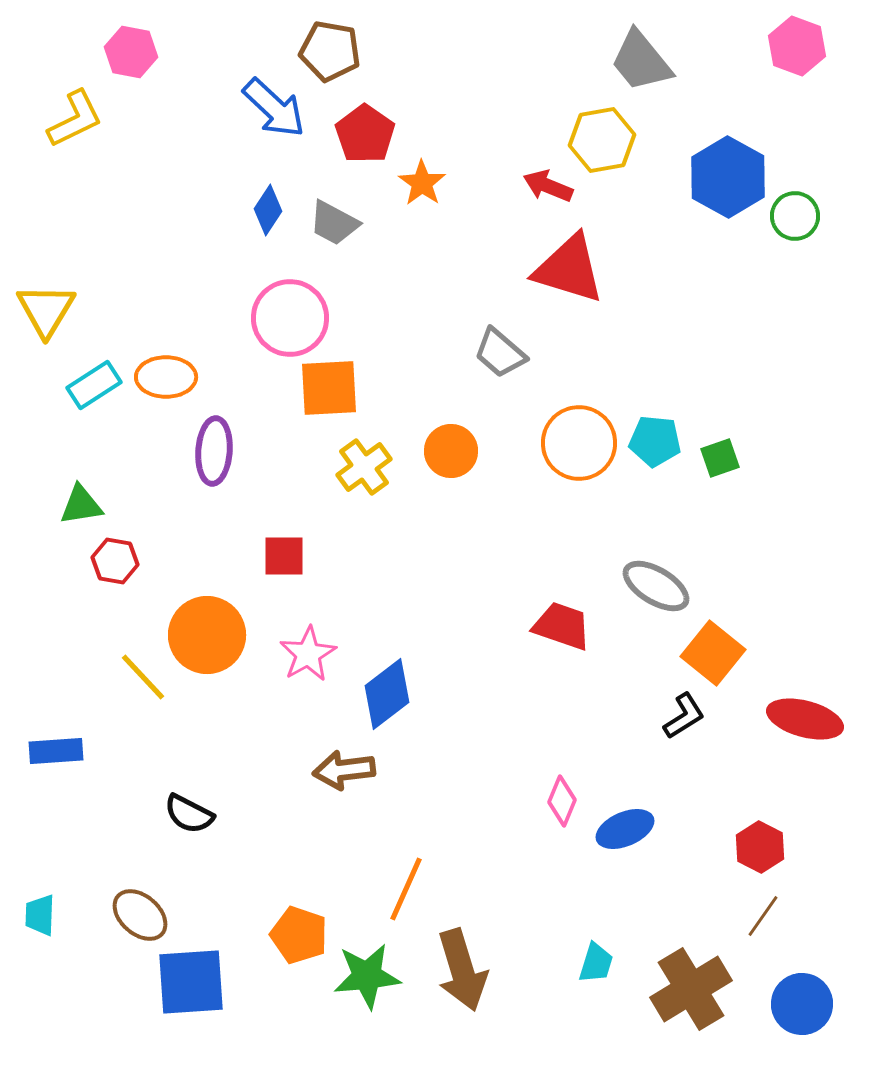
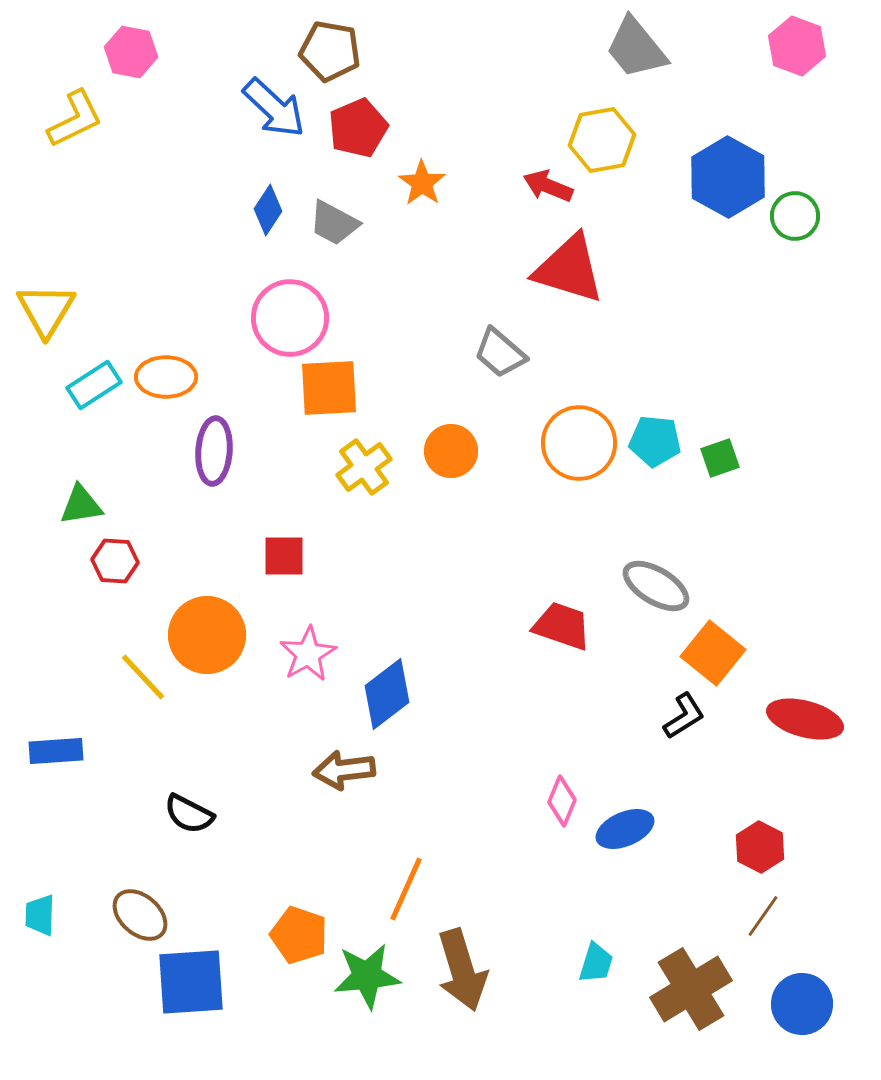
gray trapezoid at (641, 61): moved 5 px left, 13 px up
red pentagon at (365, 134): moved 7 px left, 6 px up; rotated 14 degrees clockwise
red hexagon at (115, 561): rotated 6 degrees counterclockwise
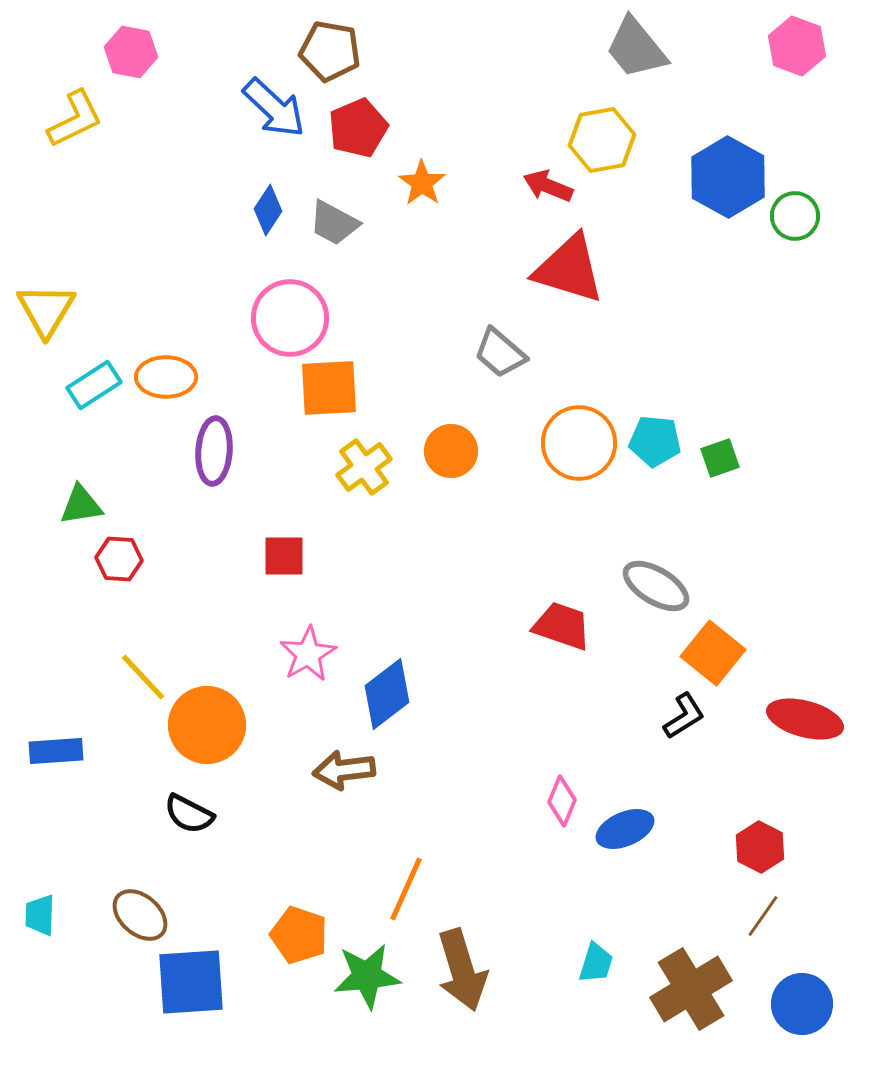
red hexagon at (115, 561): moved 4 px right, 2 px up
orange circle at (207, 635): moved 90 px down
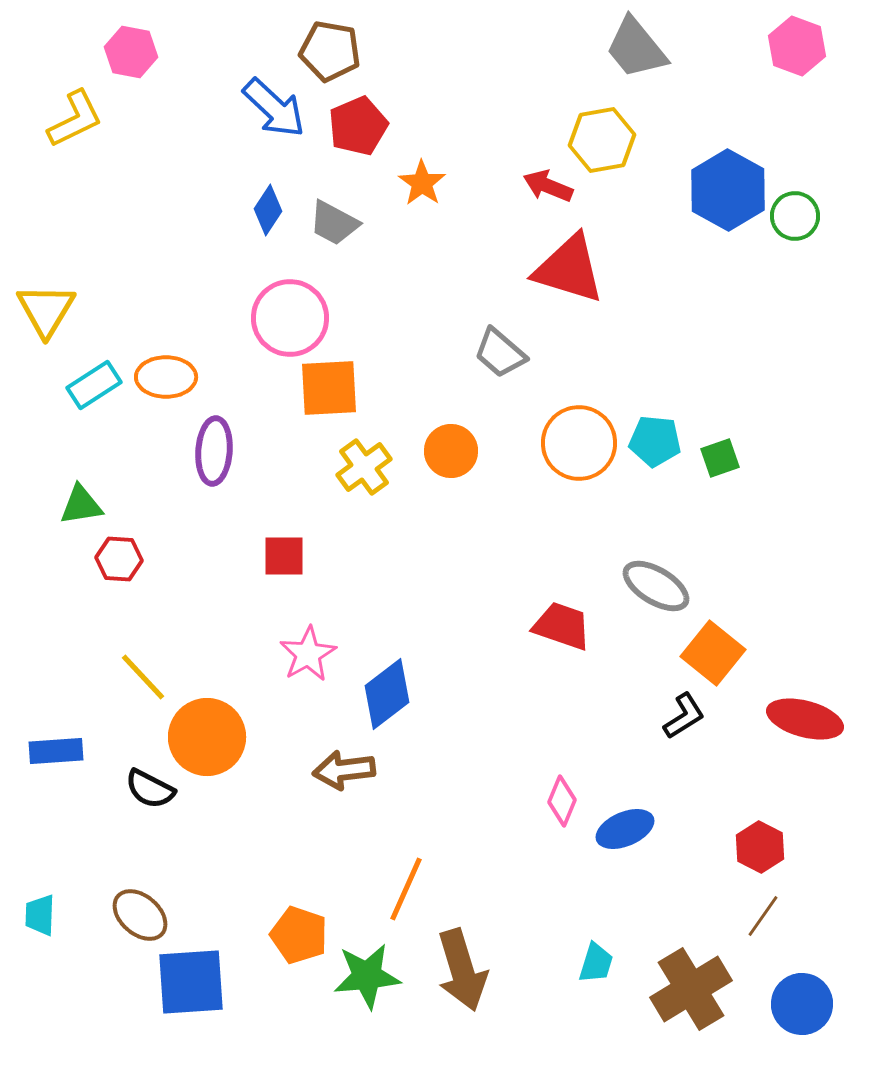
red pentagon at (358, 128): moved 2 px up
blue hexagon at (728, 177): moved 13 px down
orange circle at (207, 725): moved 12 px down
black semicircle at (189, 814): moved 39 px left, 25 px up
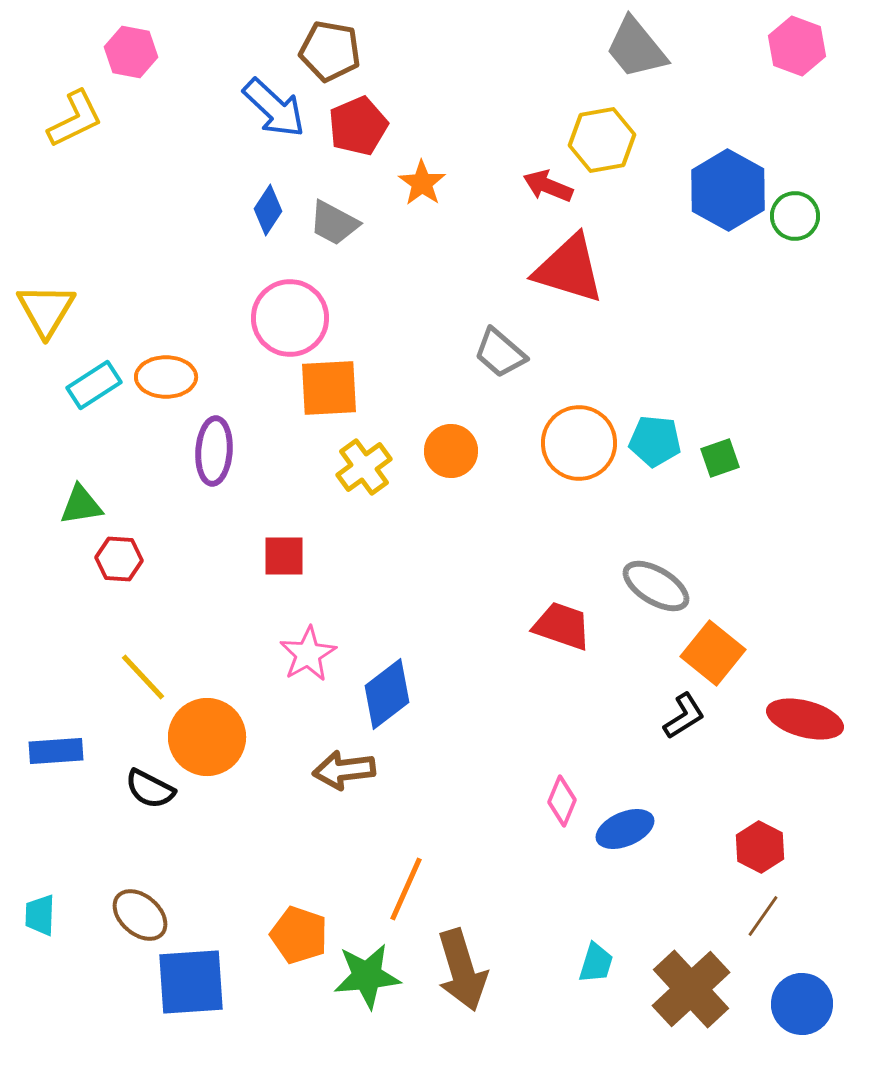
brown cross at (691, 989): rotated 12 degrees counterclockwise
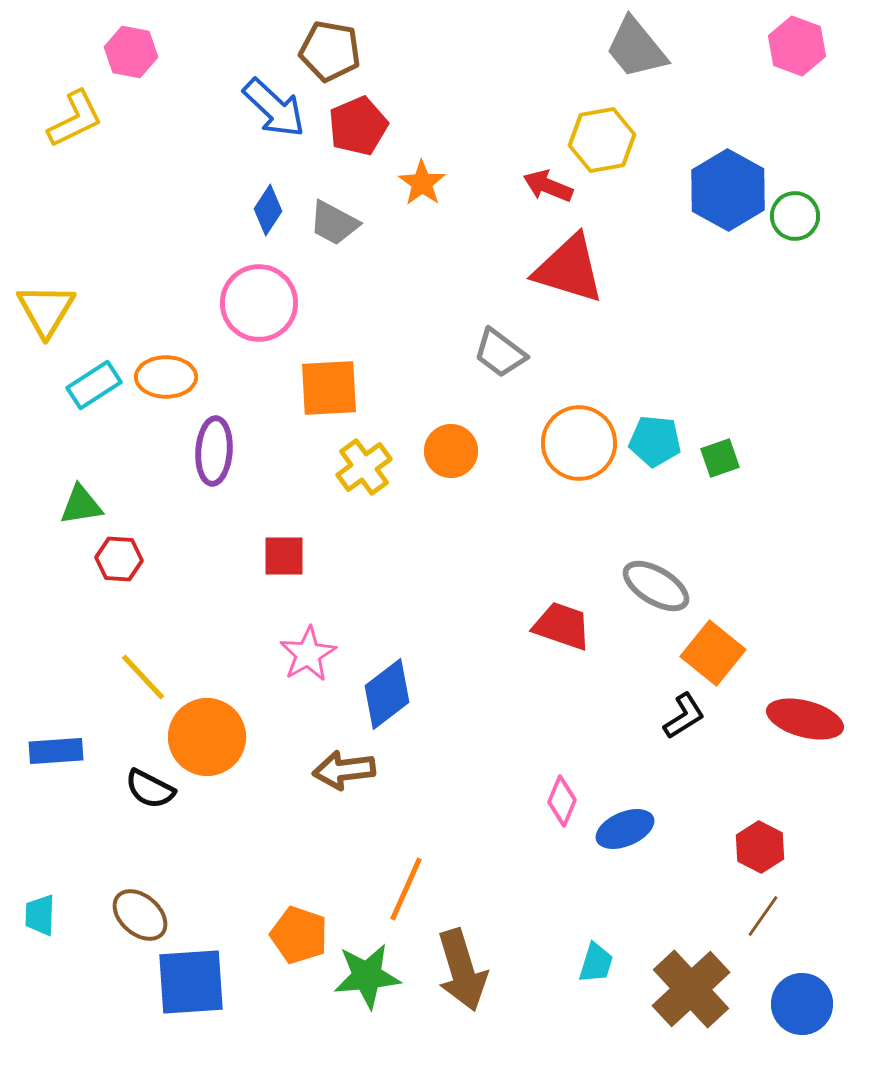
pink circle at (290, 318): moved 31 px left, 15 px up
gray trapezoid at (500, 353): rotated 4 degrees counterclockwise
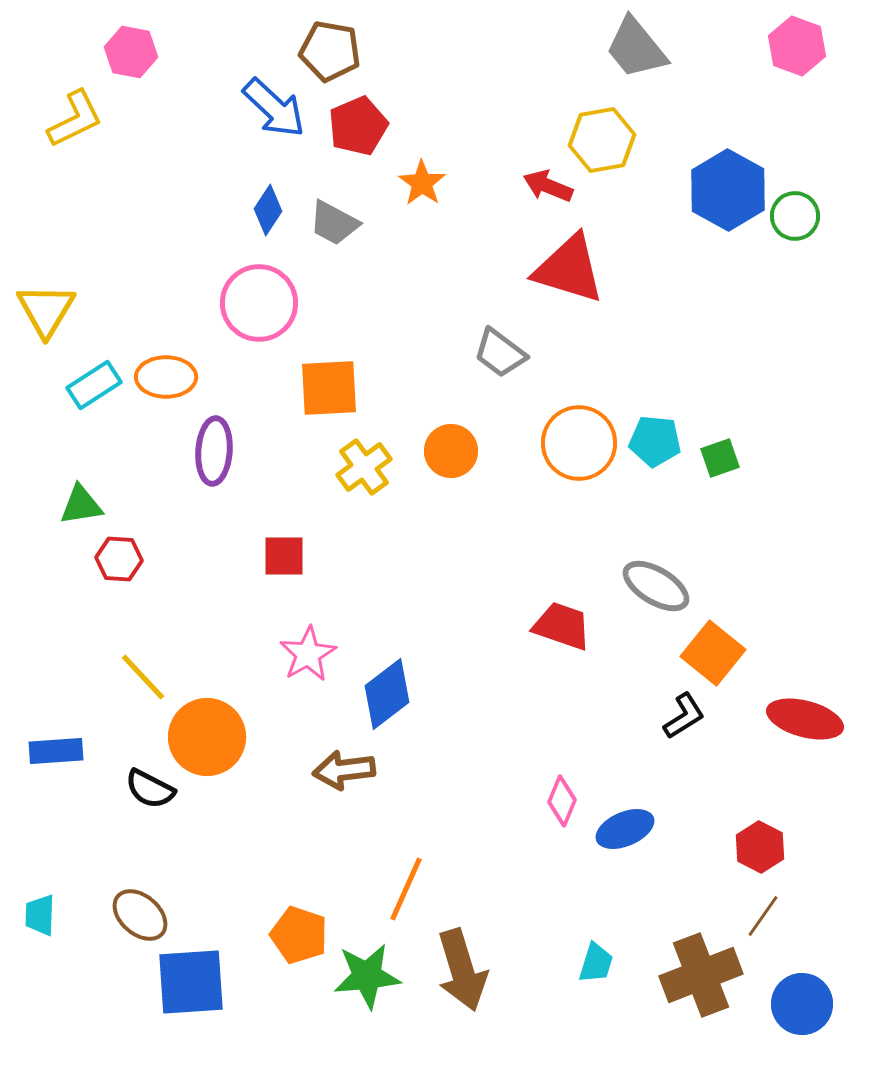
brown cross at (691, 989): moved 10 px right, 14 px up; rotated 22 degrees clockwise
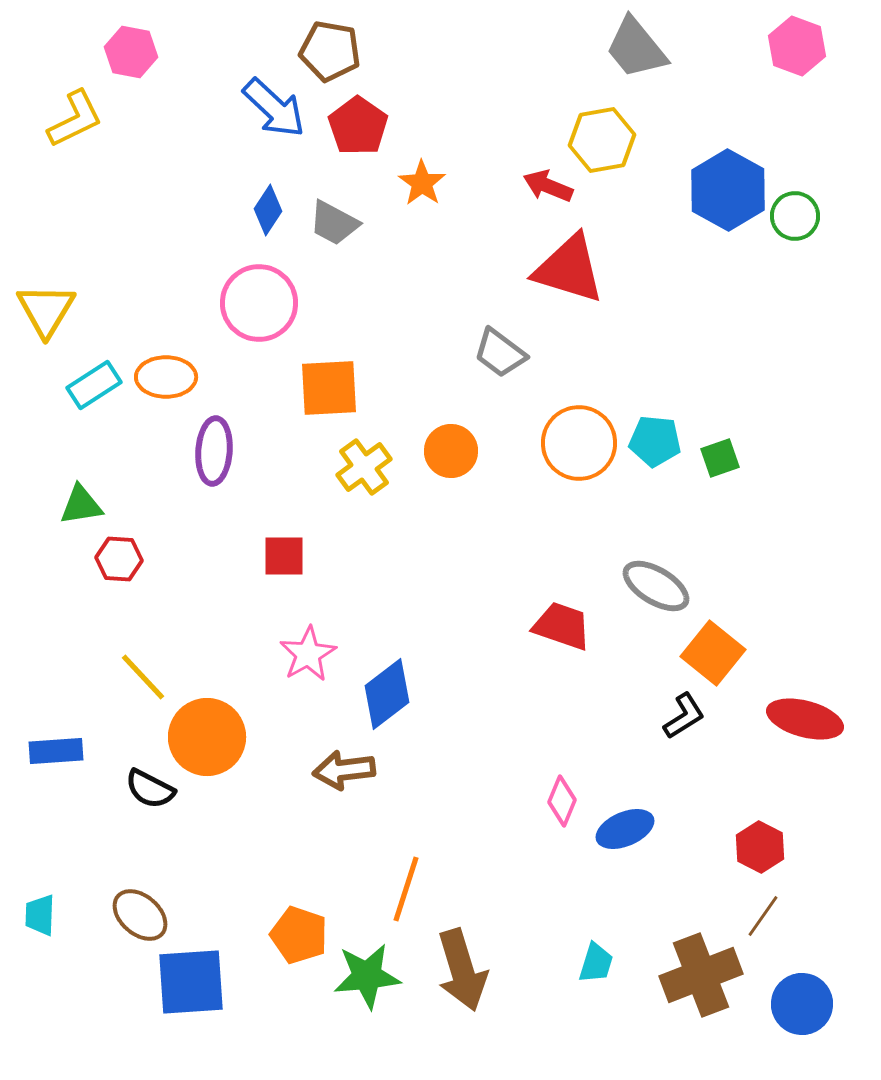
red pentagon at (358, 126): rotated 14 degrees counterclockwise
orange line at (406, 889): rotated 6 degrees counterclockwise
